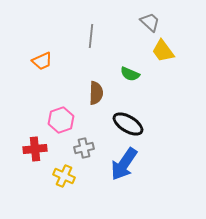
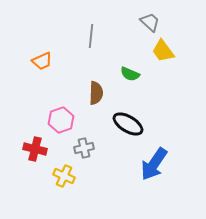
red cross: rotated 20 degrees clockwise
blue arrow: moved 30 px right
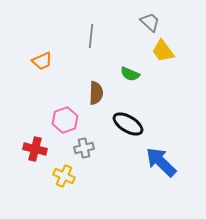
pink hexagon: moved 4 px right
blue arrow: moved 7 px right, 2 px up; rotated 100 degrees clockwise
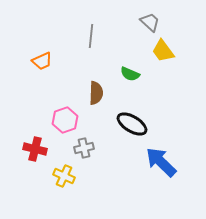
black ellipse: moved 4 px right
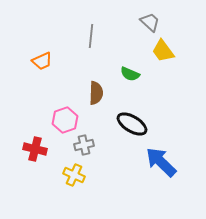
gray cross: moved 3 px up
yellow cross: moved 10 px right, 1 px up
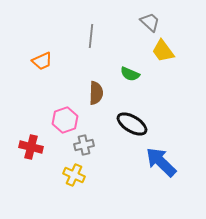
red cross: moved 4 px left, 2 px up
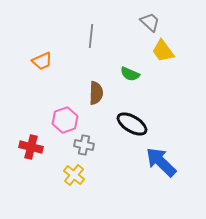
gray cross: rotated 24 degrees clockwise
yellow cross: rotated 15 degrees clockwise
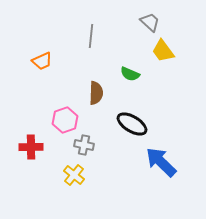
red cross: rotated 15 degrees counterclockwise
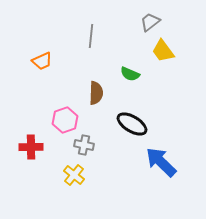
gray trapezoid: rotated 80 degrees counterclockwise
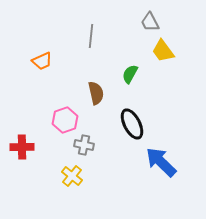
gray trapezoid: rotated 80 degrees counterclockwise
green semicircle: rotated 96 degrees clockwise
brown semicircle: rotated 15 degrees counterclockwise
black ellipse: rotated 32 degrees clockwise
red cross: moved 9 px left
yellow cross: moved 2 px left, 1 px down
